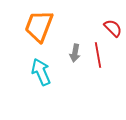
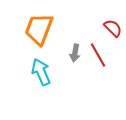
orange trapezoid: moved 3 px down
red line: rotated 20 degrees counterclockwise
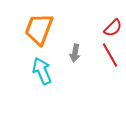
red semicircle: rotated 90 degrees clockwise
red line: moved 12 px right
cyan arrow: moved 1 px right, 1 px up
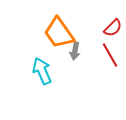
orange trapezoid: moved 20 px right, 4 px down; rotated 56 degrees counterclockwise
gray arrow: moved 2 px up
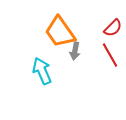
orange trapezoid: moved 1 px right, 1 px up
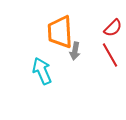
orange trapezoid: rotated 32 degrees clockwise
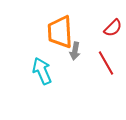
red line: moved 4 px left, 8 px down
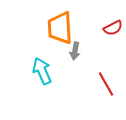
red semicircle: rotated 18 degrees clockwise
orange trapezoid: moved 4 px up
red line: moved 21 px down
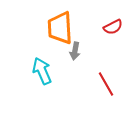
red semicircle: moved 1 px up
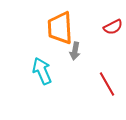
red line: moved 1 px right
